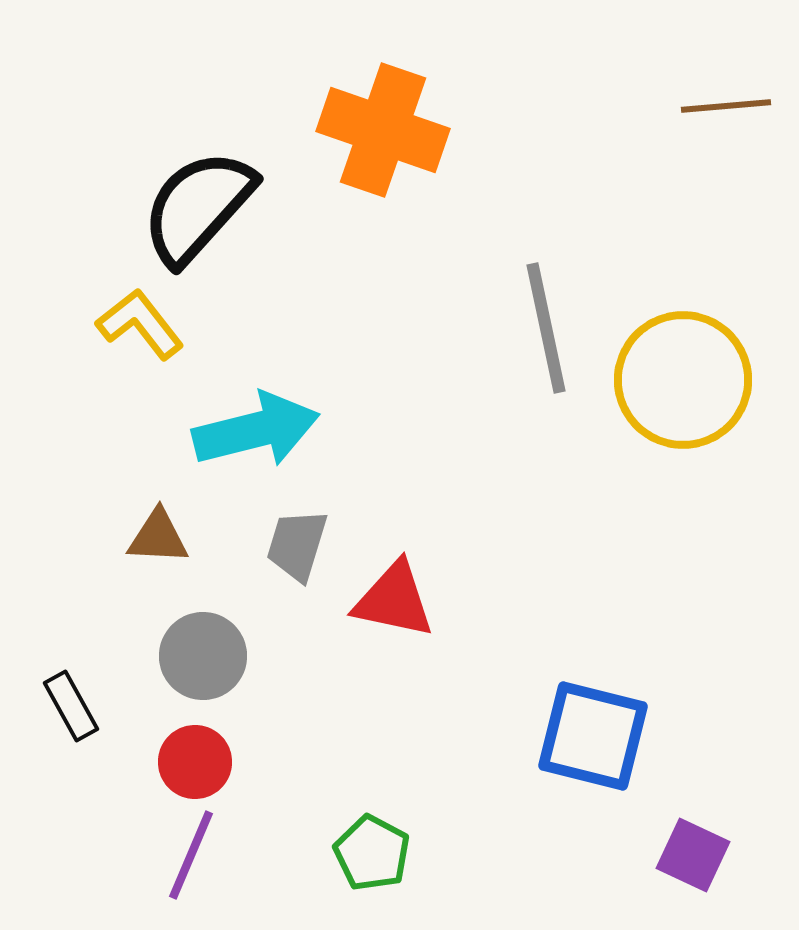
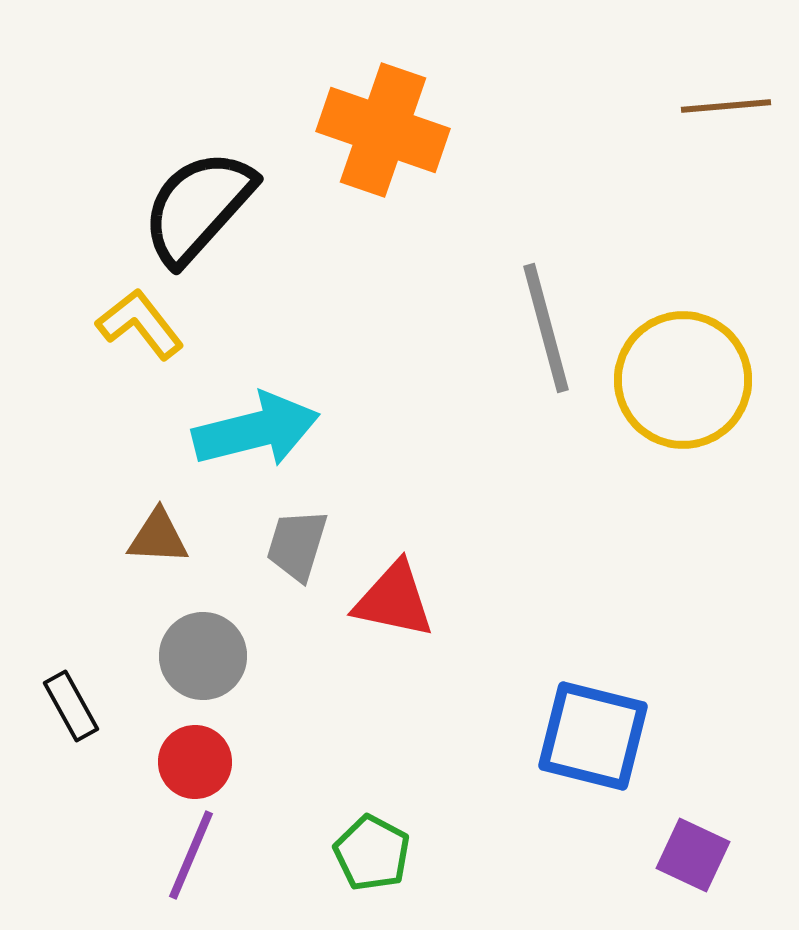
gray line: rotated 3 degrees counterclockwise
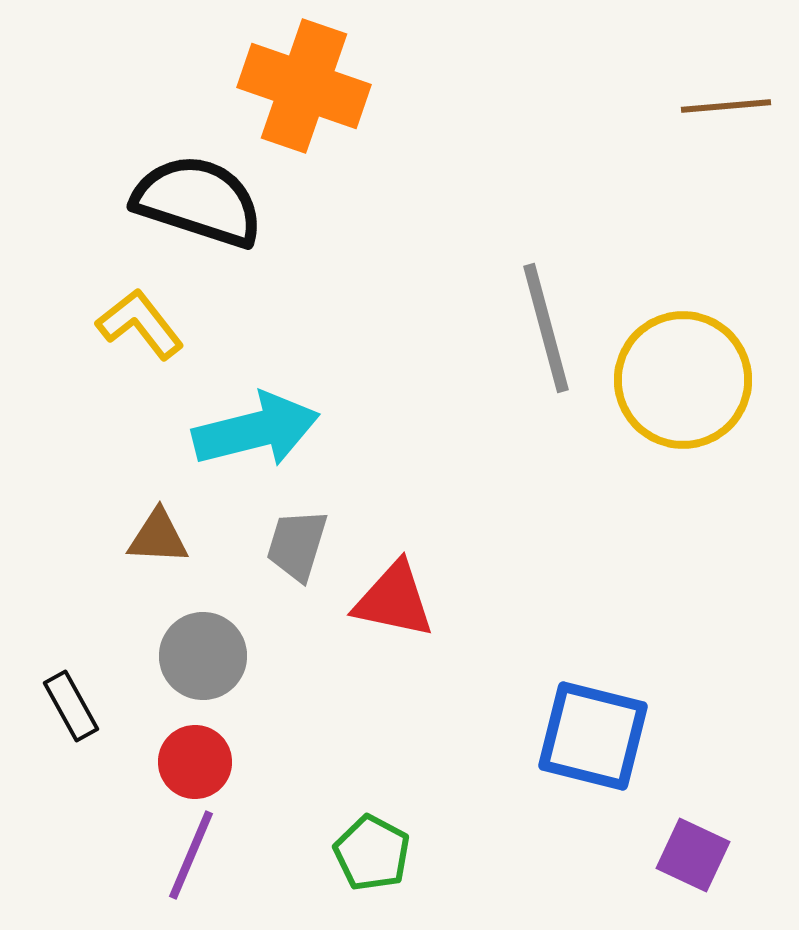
orange cross: moved 79 px left, 44 px up
black semicircle: moved 6 px up; rotated 66 degrees clockwise
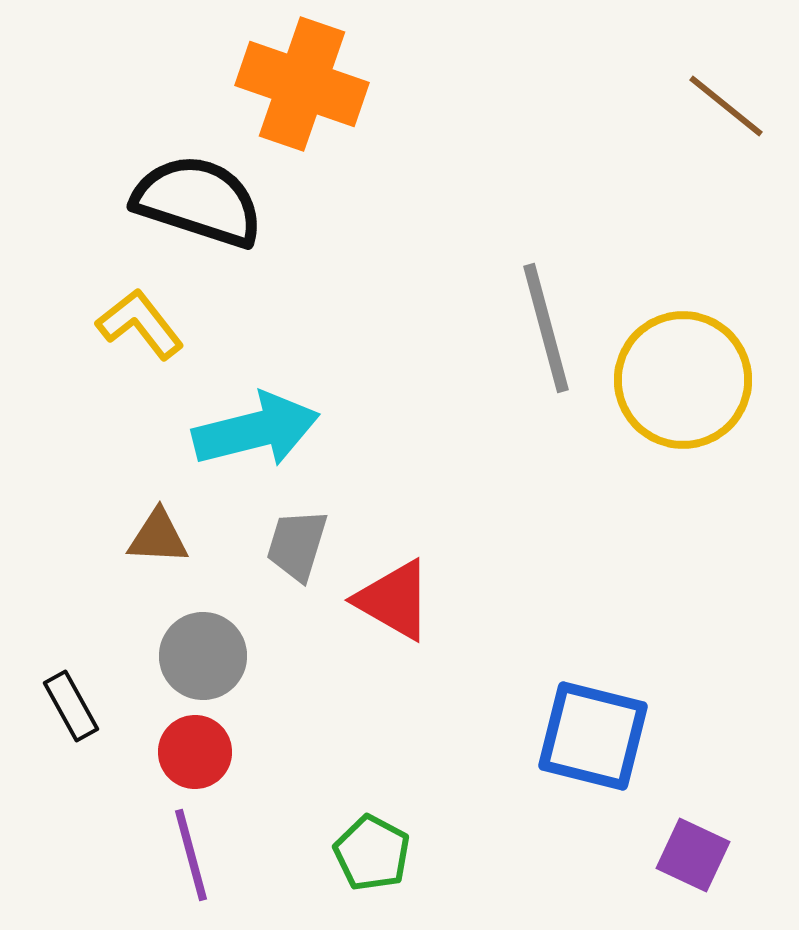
orange cross: moved 2 px left, 2 px up
brown line: rotated 44 degrees clockwise
red triangle: rotated 18 degrees clockwise
red circle: moved 10 px up
purple line: rotated 38 degrees counterclockwise
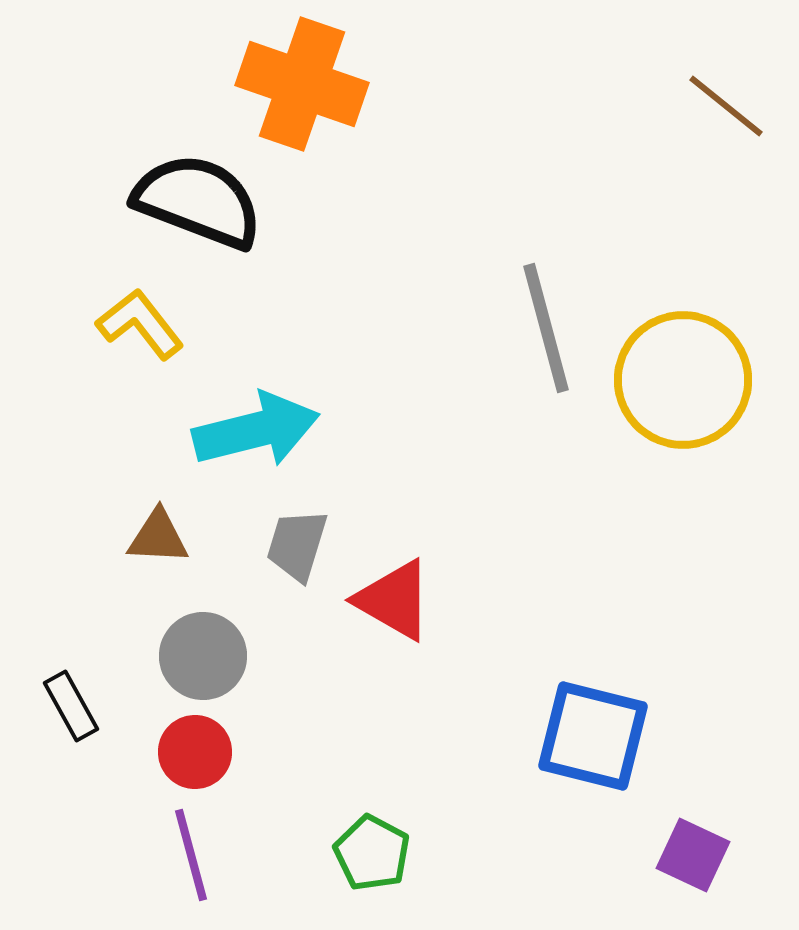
black semicircle: rotated 3 degrees clockwise
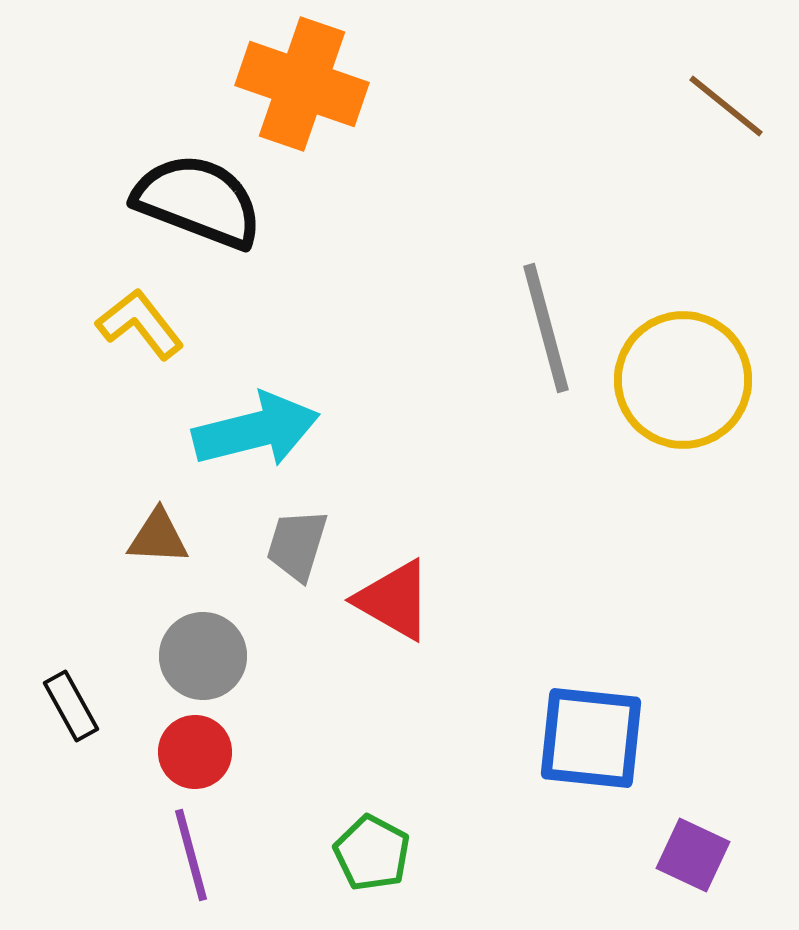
blue square: moved 2 px left, 2 px down; rotated 8 degrees counterclockwise
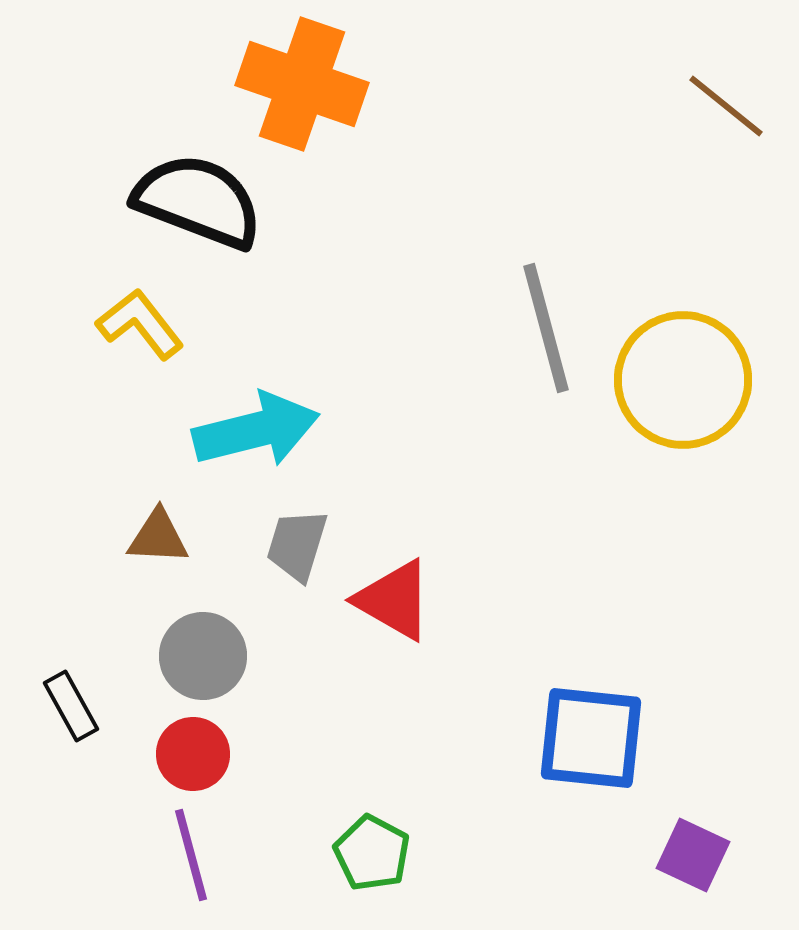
red circle: moved 2 px left, 2 px down
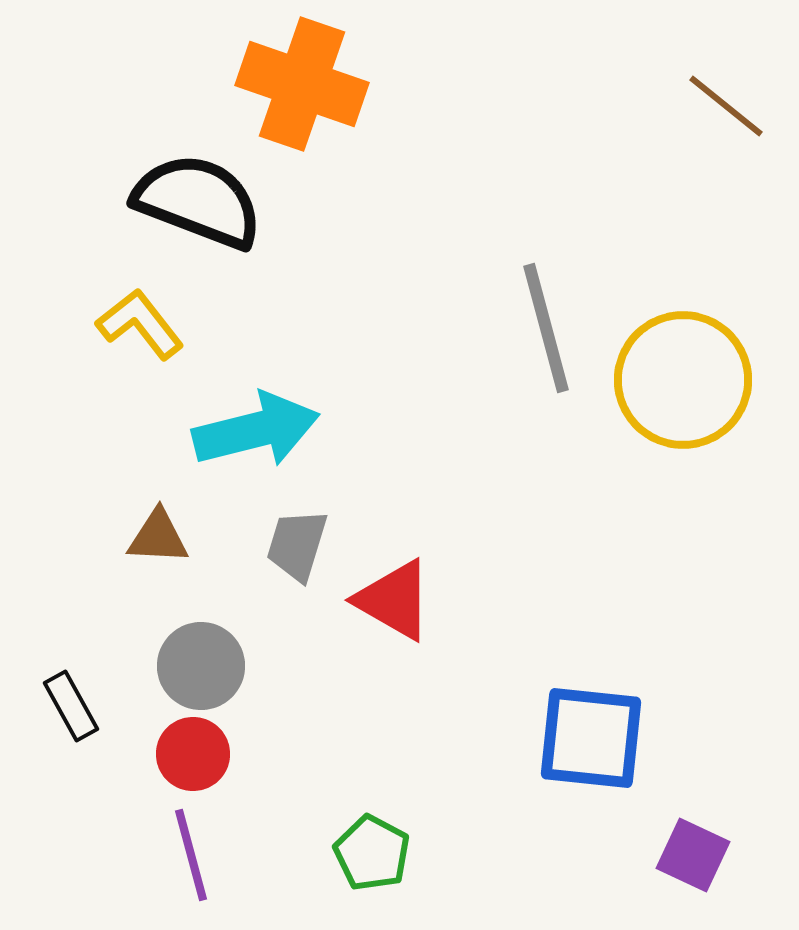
gray circle: moved 2 px left, 10 px down
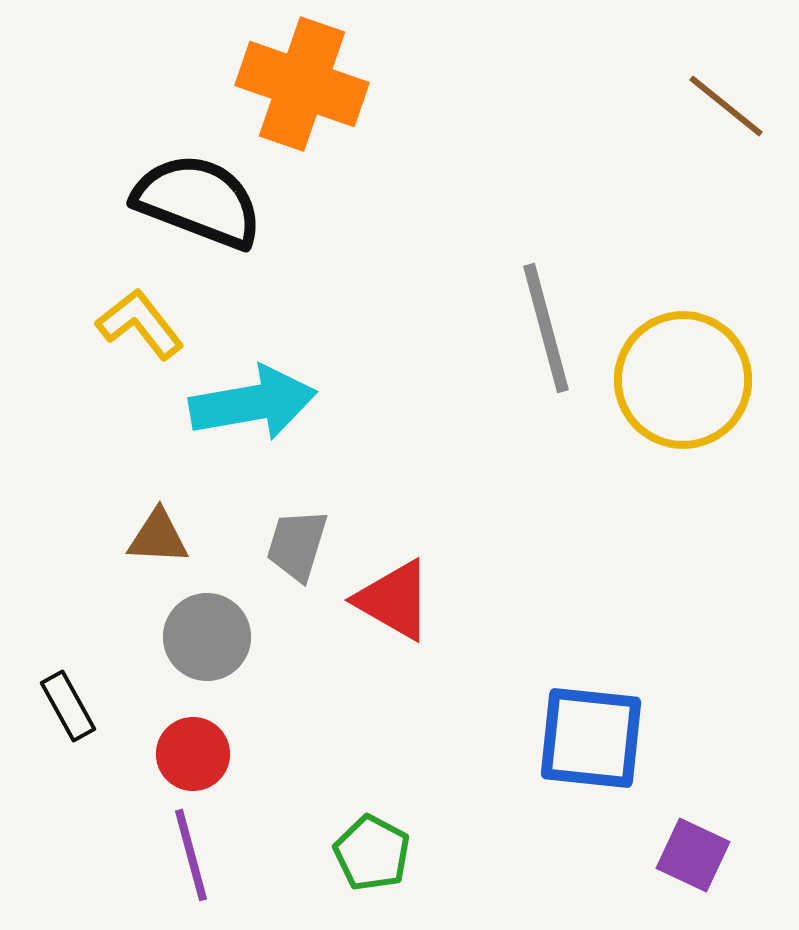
cyan arrow: moved 3 px left, 27 px up; rotated 4 degrees clockwise
gray circle: moved 6 px right, 29 px up
black rectangle: moved 3 px left
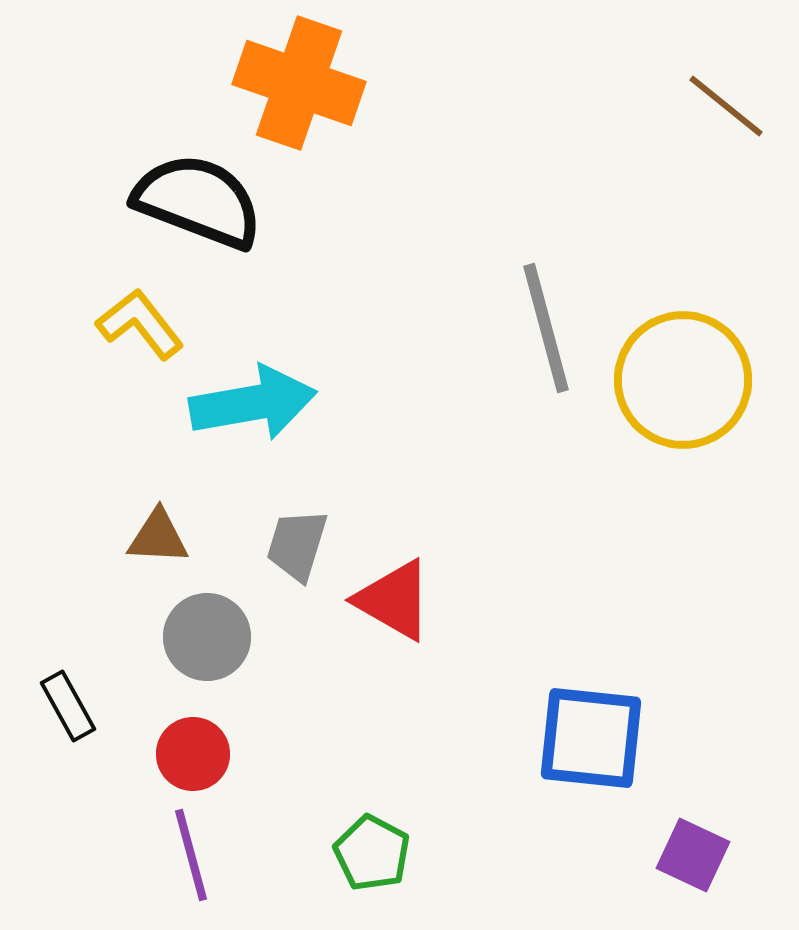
orange cross: moved 3 px left, 1 px up
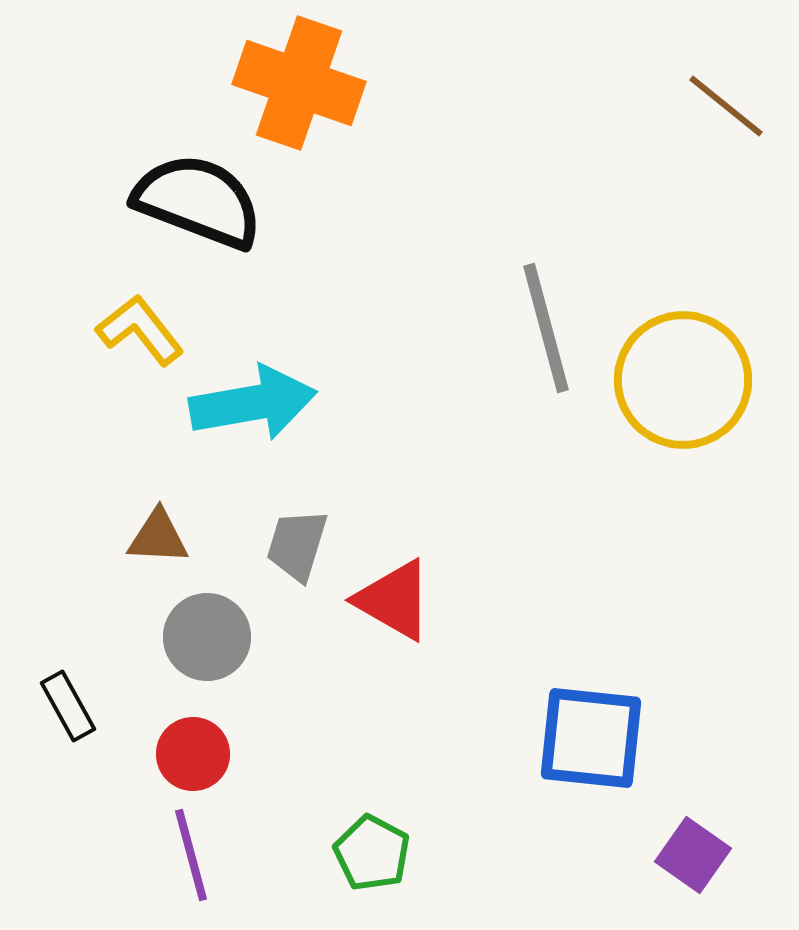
yellow L-shape: moved 6 px down
purple square: rotated 10 degrees clockwise
